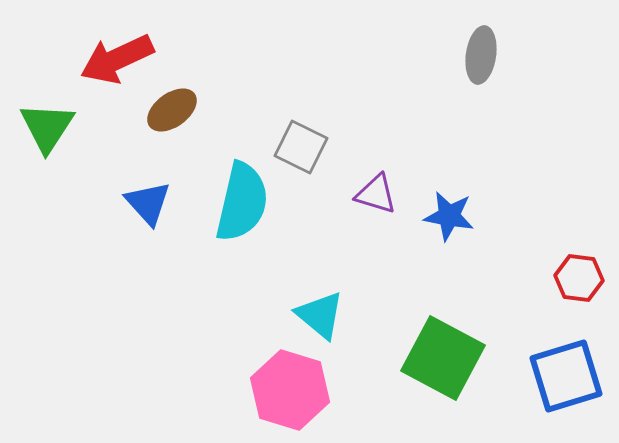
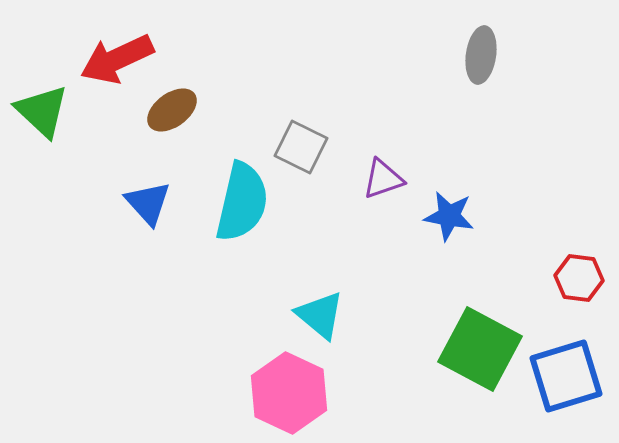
green triangle: moved 5 px left, 16 px up; rotated 20 degrees counterclockwise
purple triangle: moved 7 px right, 15 px up; rotated 36 degrees counterclockwise
green square: moved 37 px right, 9 px up
pink hexagon: moved 1 px left, 3 px down; rotated 8 degrees clockwise
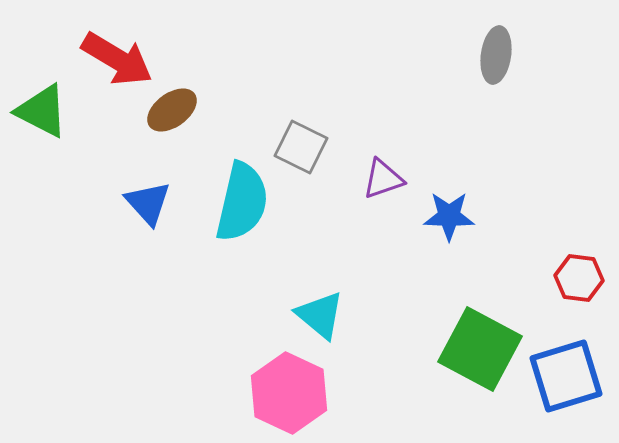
gray ellipse: moved 15 px right
red arrow: rotated 124 degrees counterclockwise
green triangle: rotated 16 degrees counterclockwise
blue star: rotated 9 degrees counterclockwise
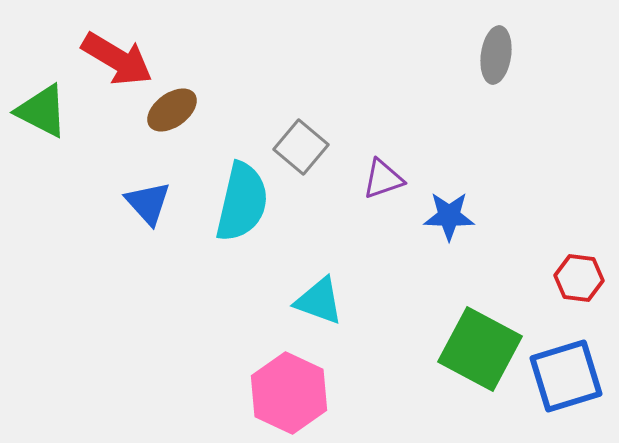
gray square: rotated 14 degrees clockwise
cyan triangle: moved 1 px left, 14 px up; rotated 20 degrees counterclockwise
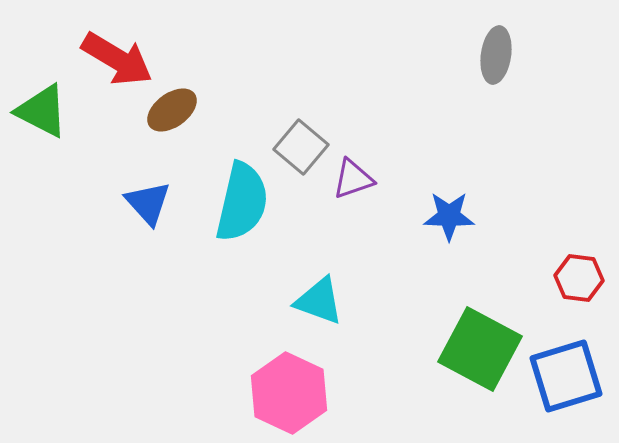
purple triangle: moved 30 px left
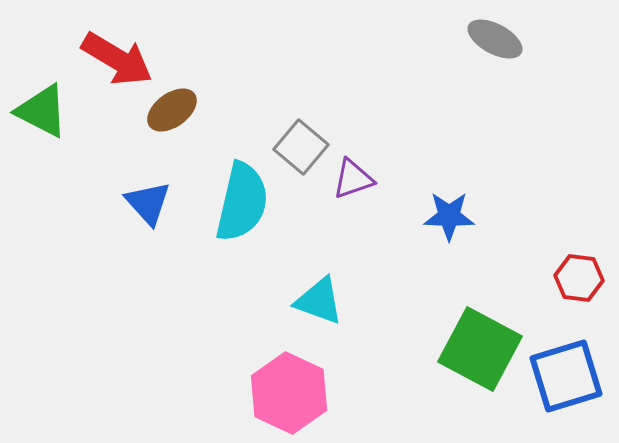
gray ellipse: moved 1 px left, 16 px up; rotated 70 degrees counterclockwise
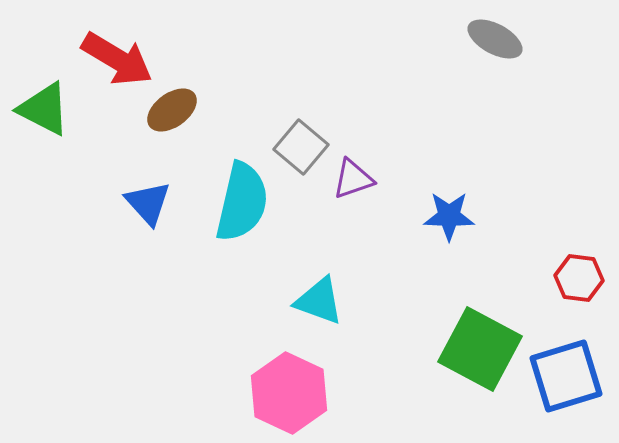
green triangle: moved 2 px right, 2 px up
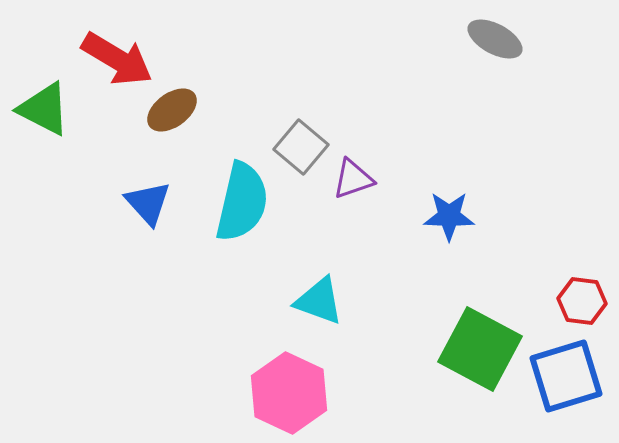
red hexagon: moved 3 px right, 23 px down
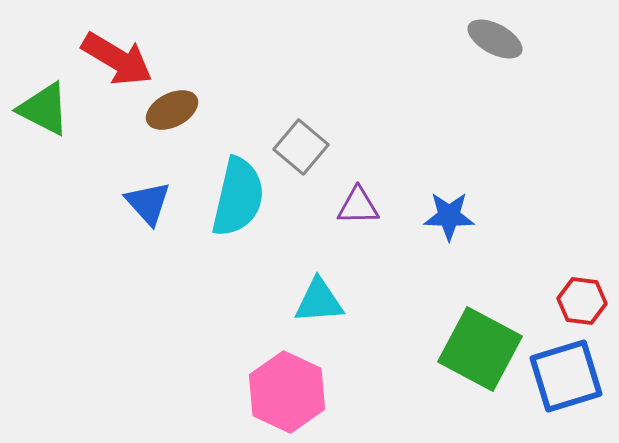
brown ellipse: rotated 9 degrees clockwise
purple triangle: moved 5 px right, 27 px down; rotated 18 degrees clockwise
cyan semicircle: moved 4 px left, 5 px up
cyan triangle: rotated 24 degrees counterclockwise
pink hexagon: moved 2 px left, 1 px up
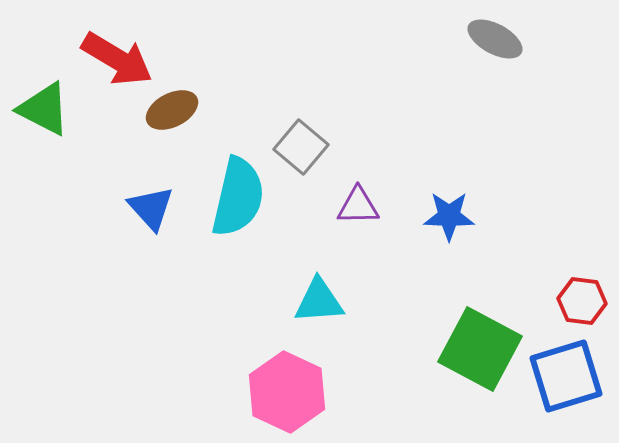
blue triangle: moved 3 px right, 5 px down
